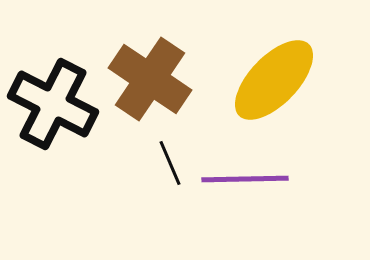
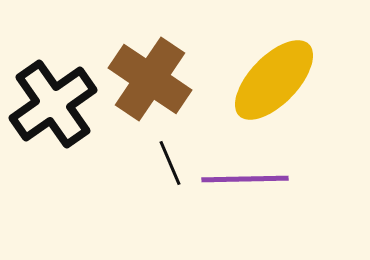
black cross: rotated 28 degrees clockwise
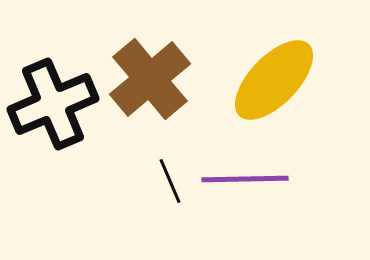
brown cross: rotated 16 degrees clockwise
black cross: rotated 12 degrees clockwise
black line: moved 18 px down
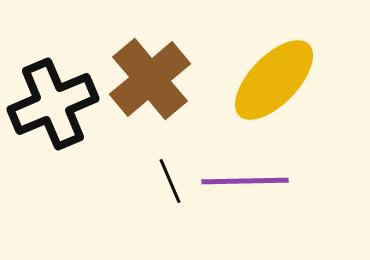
purple line: moved 2 px down
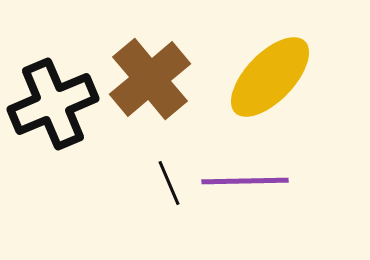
yellow ellipse: moved 4 px left, 3 px up
black line: moved 1 px left, 2 px down
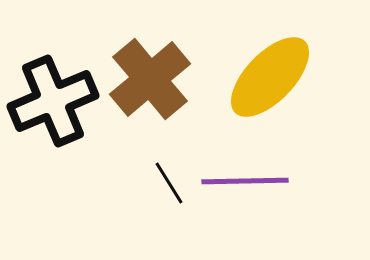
black cross: moved 3 px up
black line: rotated 9 degrees counterclockwise
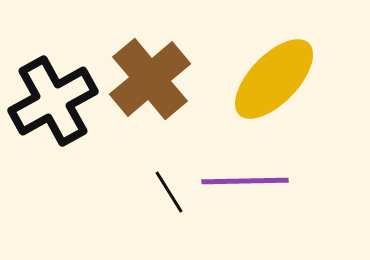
yellow ellipse: moved 4 px right, 2 px down
black cross: rotated 6 degrees counterclockwise
black line: moved 9 px down
